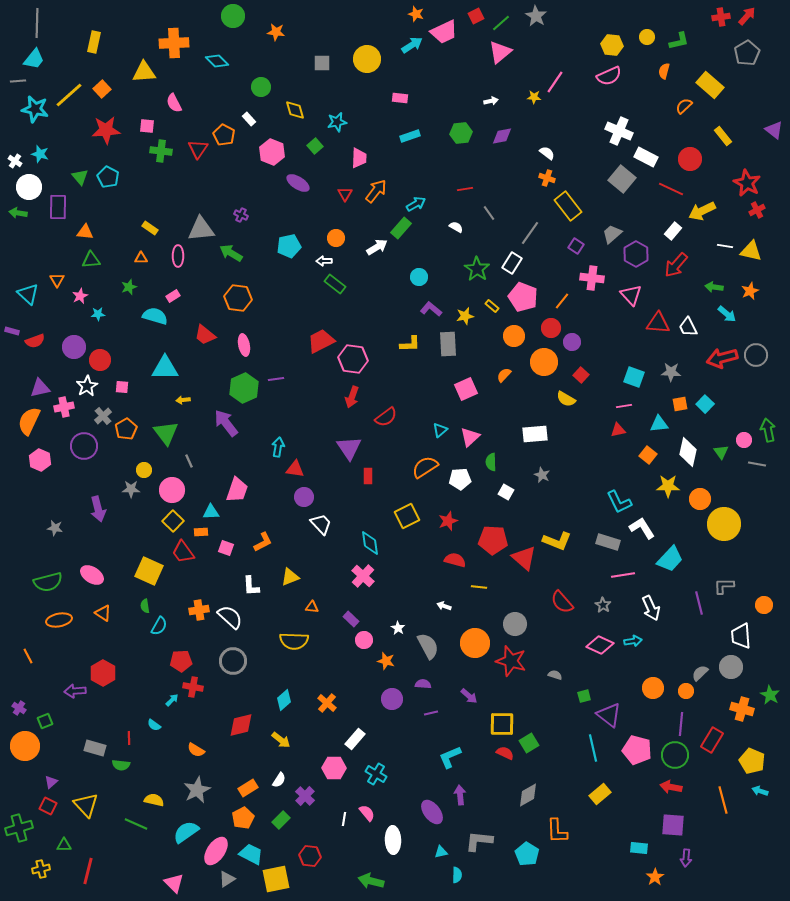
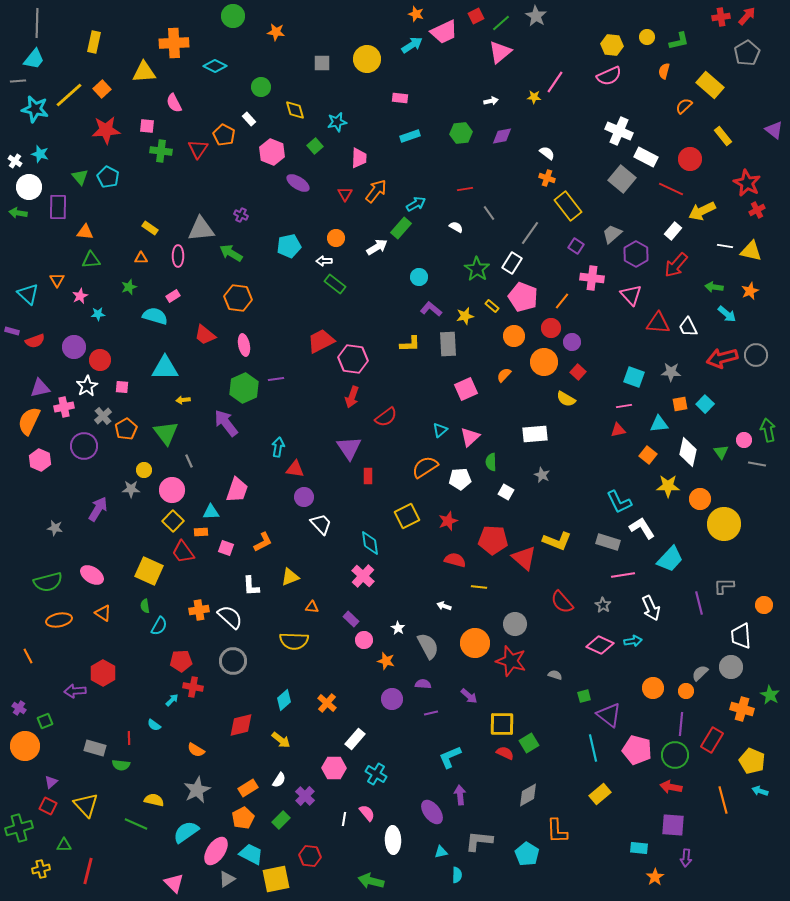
cyan diamond at (217, 61): moved 2 px left, 5 px down; rotated 20 degrees counterclockwise
red square at (581, 375): moved 3 px left, 3 px up
purple arrow at (98, 509): rotated 135 degrees counterclockwise
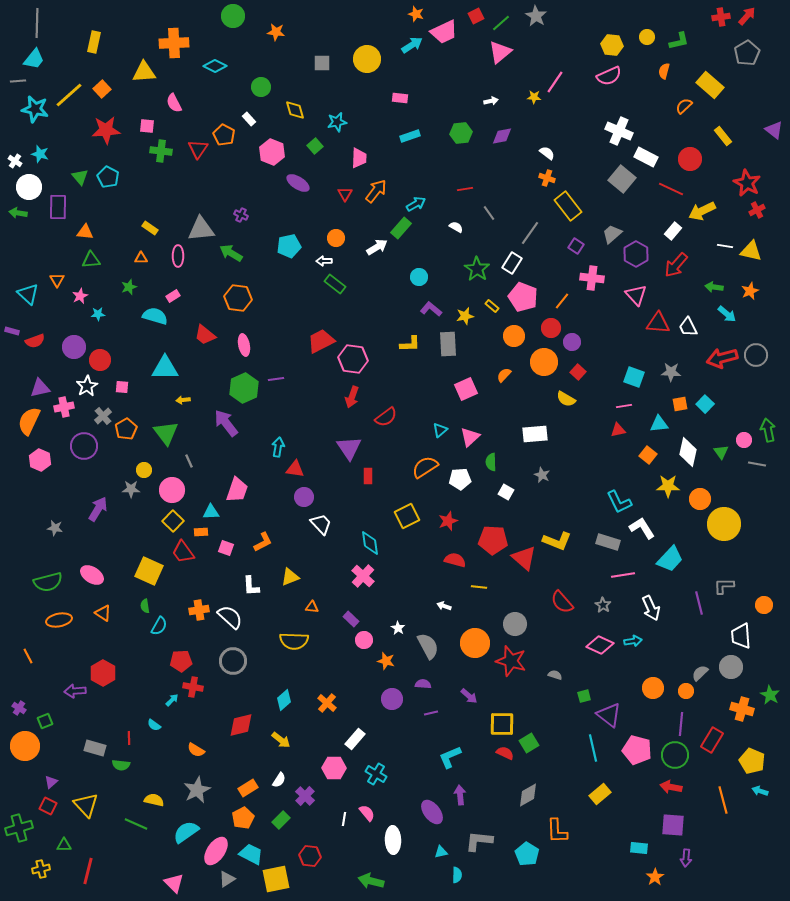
pink triangle at (631, 295): moved 5 px right
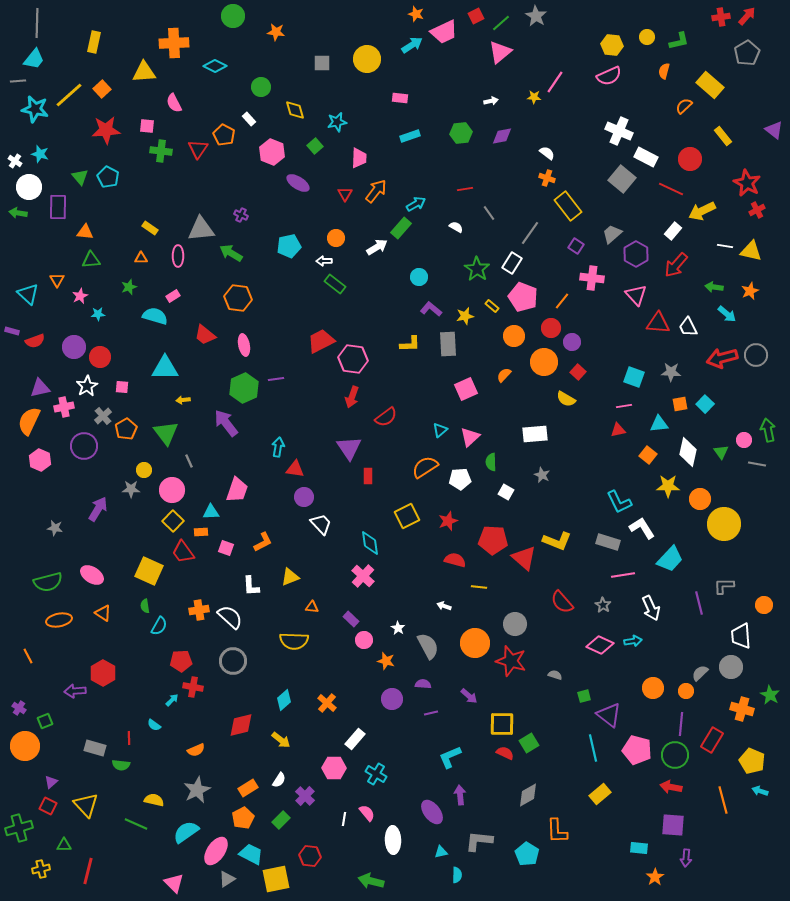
red circle at (100, 360): moved 3 px up
orange semicircle at (196, 750): rotated 54 degrees counterclockwise
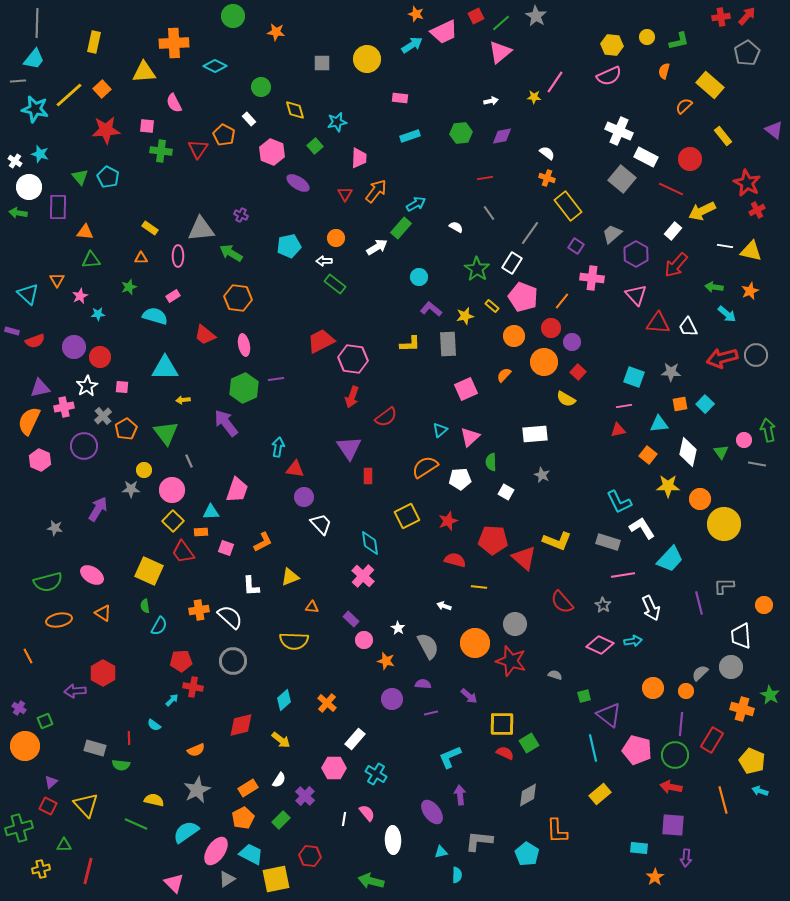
red line at (465, 189): moved 20 px right, 11 px up
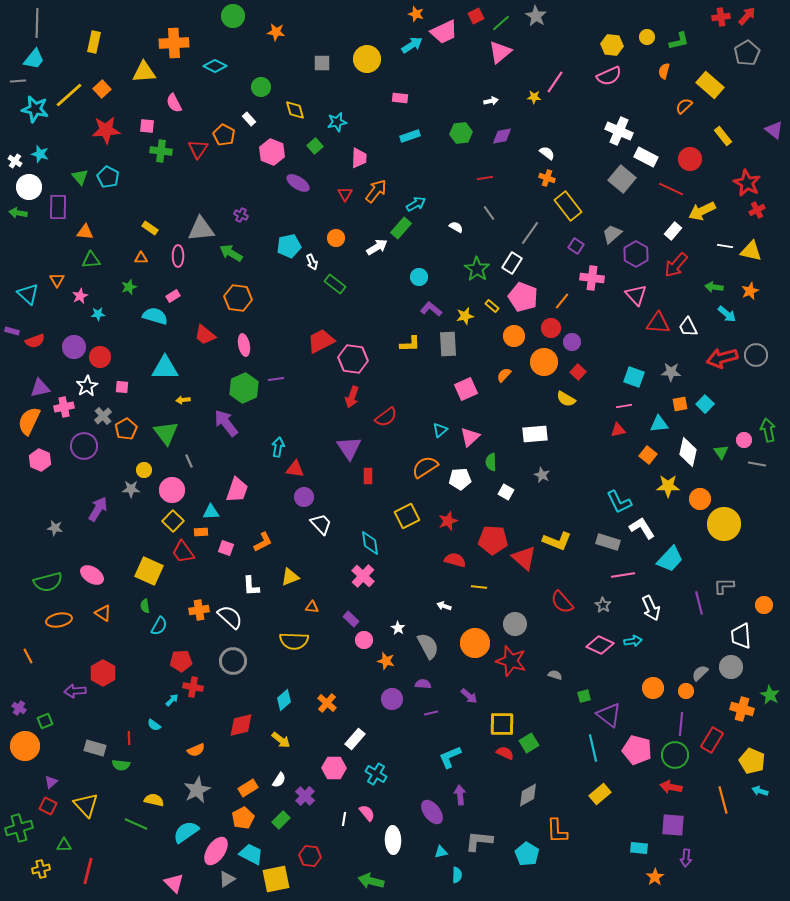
white arrow at (324, 261): moved 12 px left, 1 px down; rotated 112 degrees counterclockwise
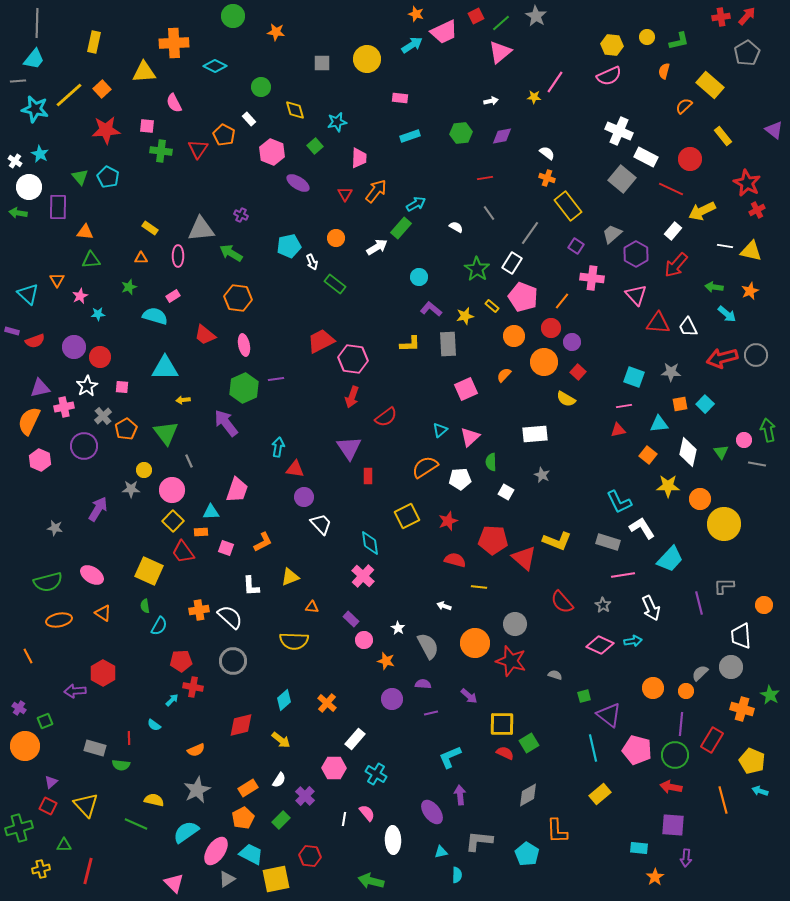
cyan star at (40, 154): rotated 12 degrees clockwise
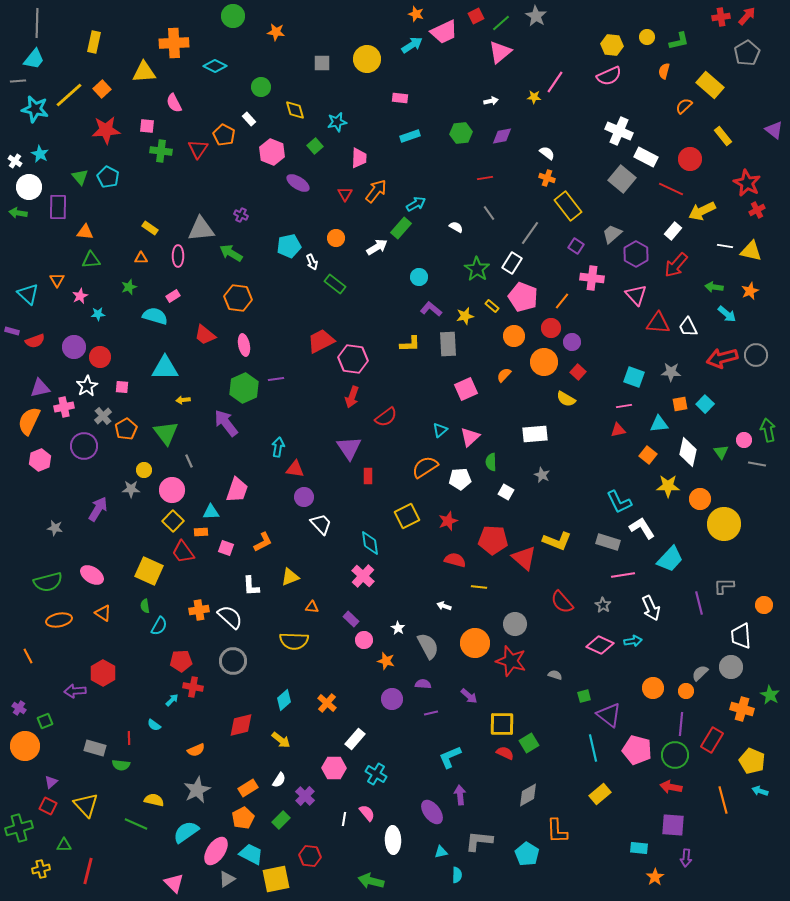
pink hexagon at (40, 460): rotated 15 degrees clockwise
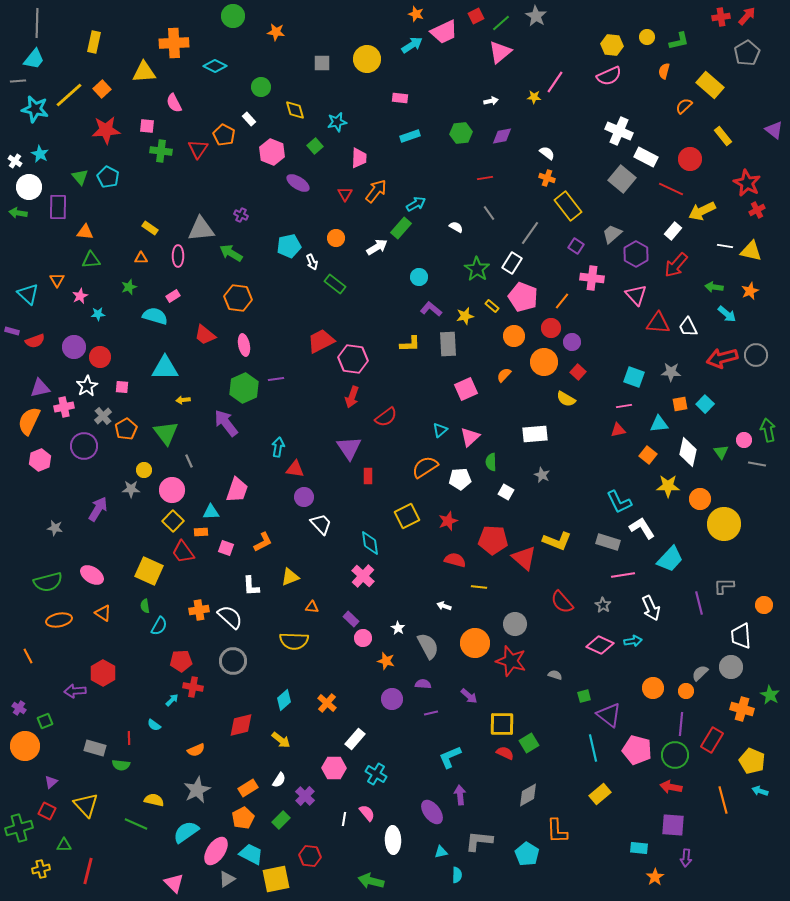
pink circle at (364, 640): moved 1 px left, 2 px up
red square at (48, 806): moved 1 px left, 5 px down
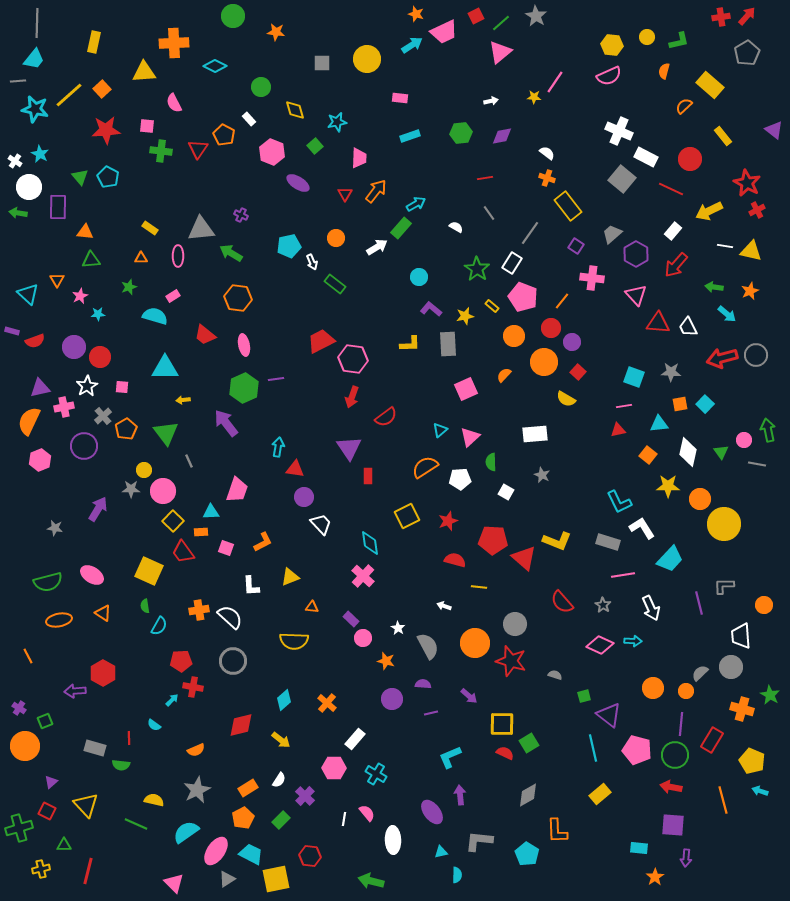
yellow arrow at (702, 211): moved 7 px right
pink circle at (172, 490): moved 9 px left, 1 px down
cyan arrow at (633, 641): rotated 12 degrees clockwise
